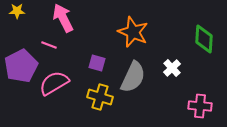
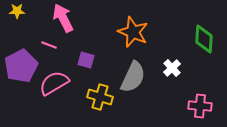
purple square: moved 11 px left, 3 px up
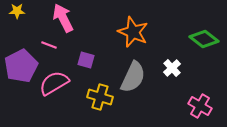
green diamond: rotated 56 degrees counterclockwise
pink cross: rotated 25 degrees clockwise
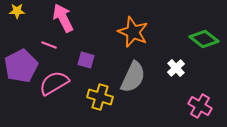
white cross: moved 4 px right
